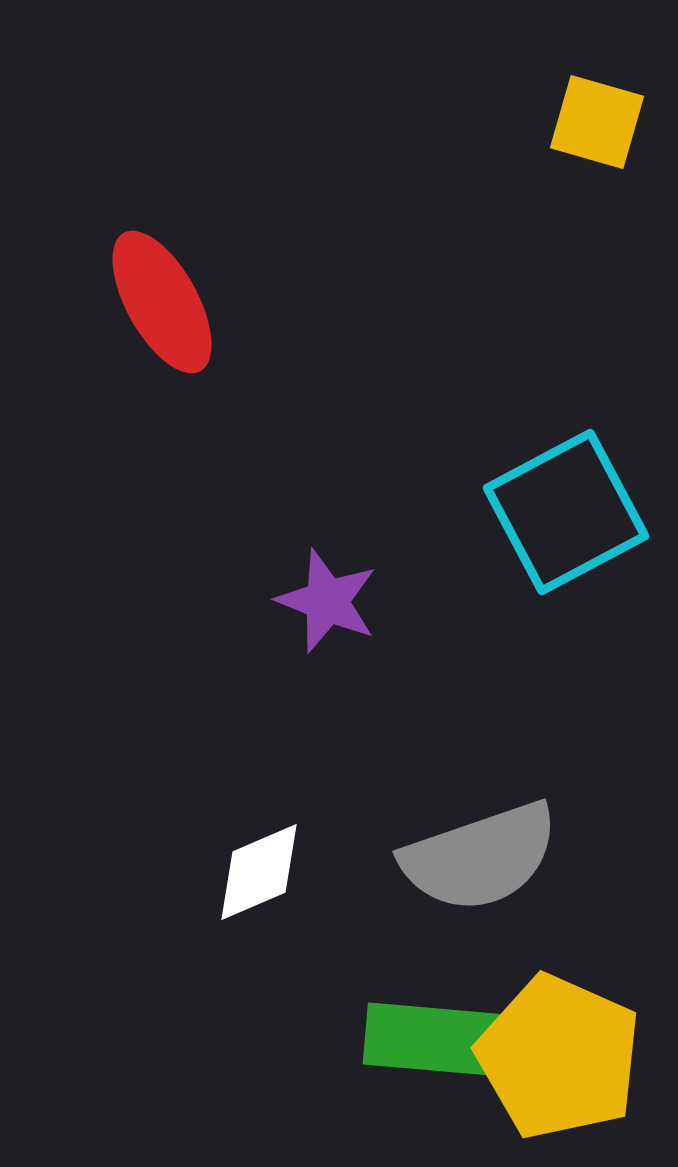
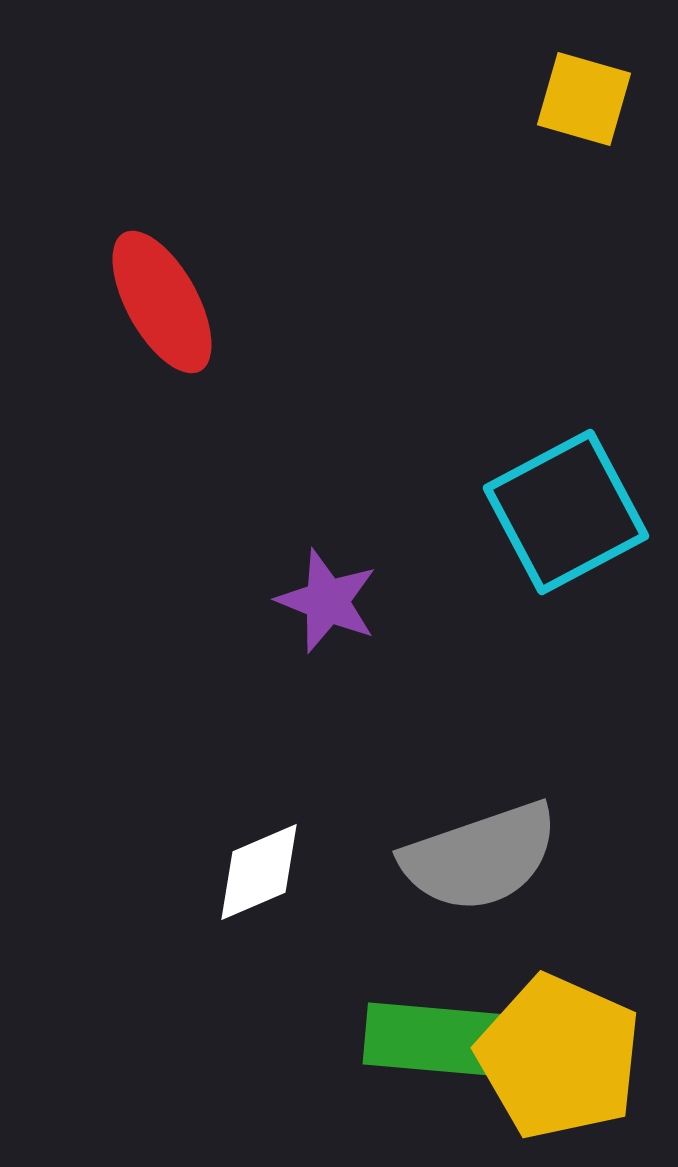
yellow square: moved 13 px left, 23 px up
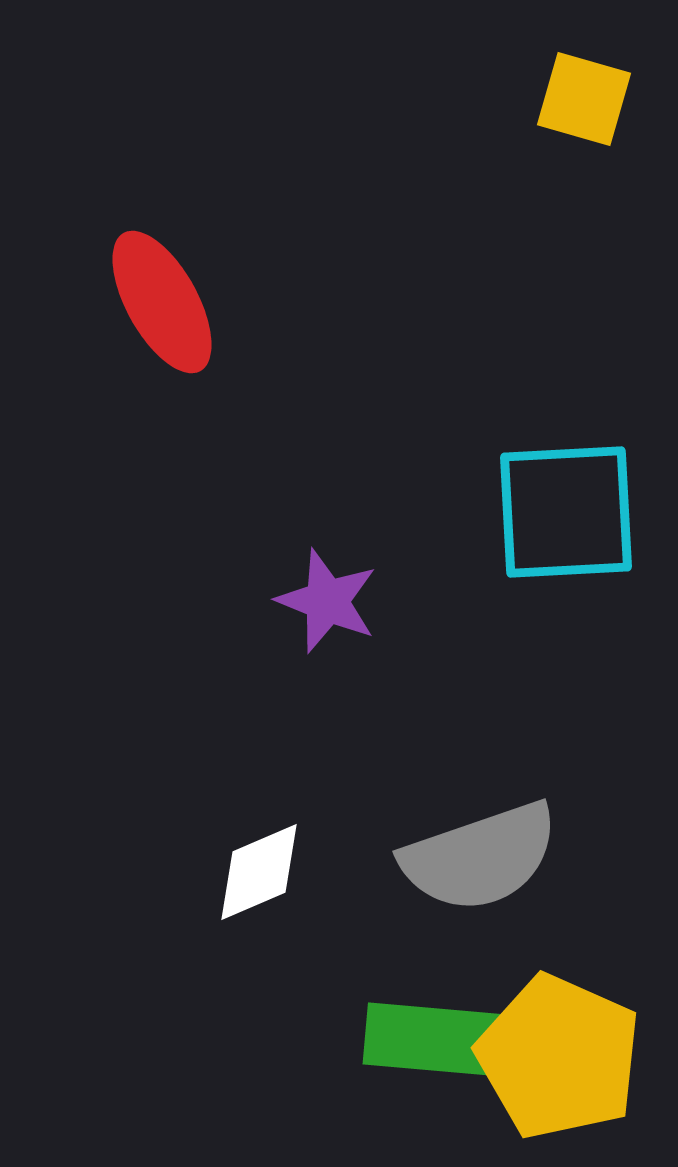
cyan square: rotated 25 degrees clockwise
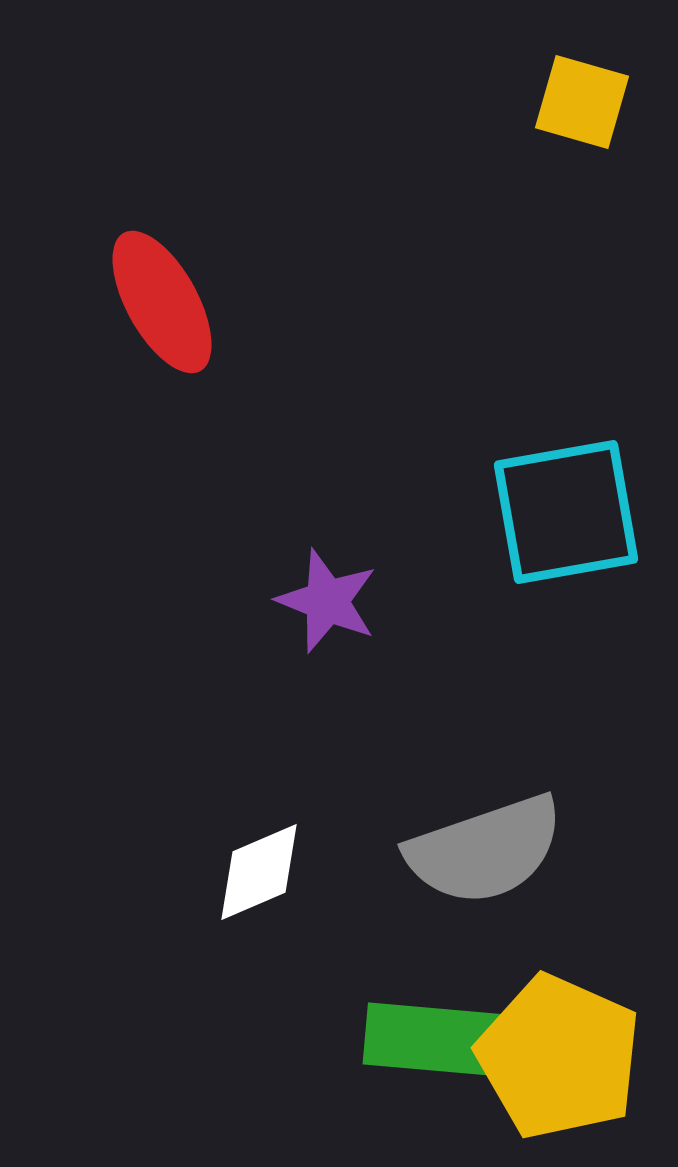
yellow square: moved 2 px left, 3 px down
cyan square: rotated 7 degrees counterclockwise
gray semicircle: moved 5 px right, 7 px up
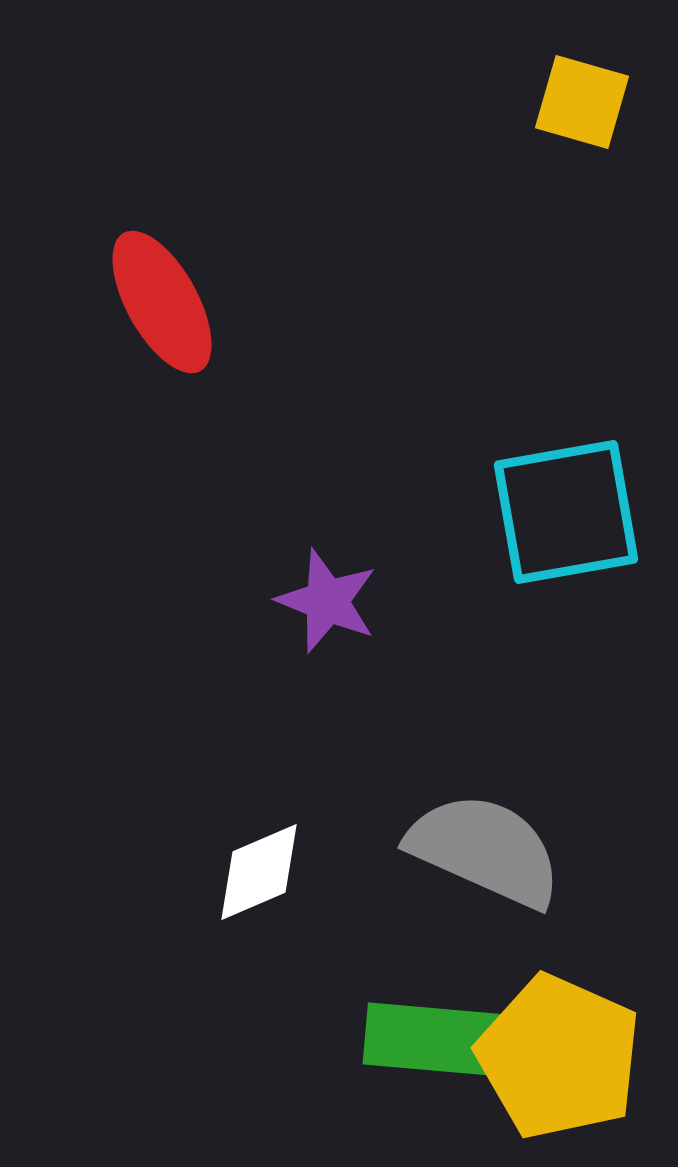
gray semicircle: rotated 137 degrees counterclockwise
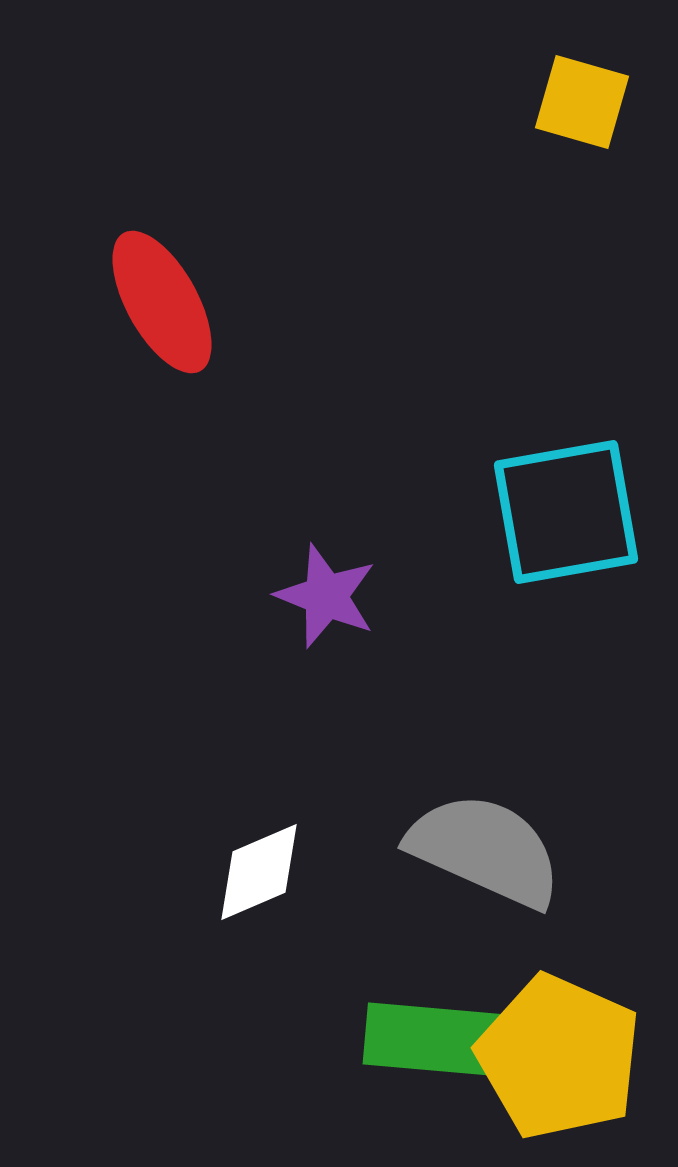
purple star: moved 1 px left, 5 px up
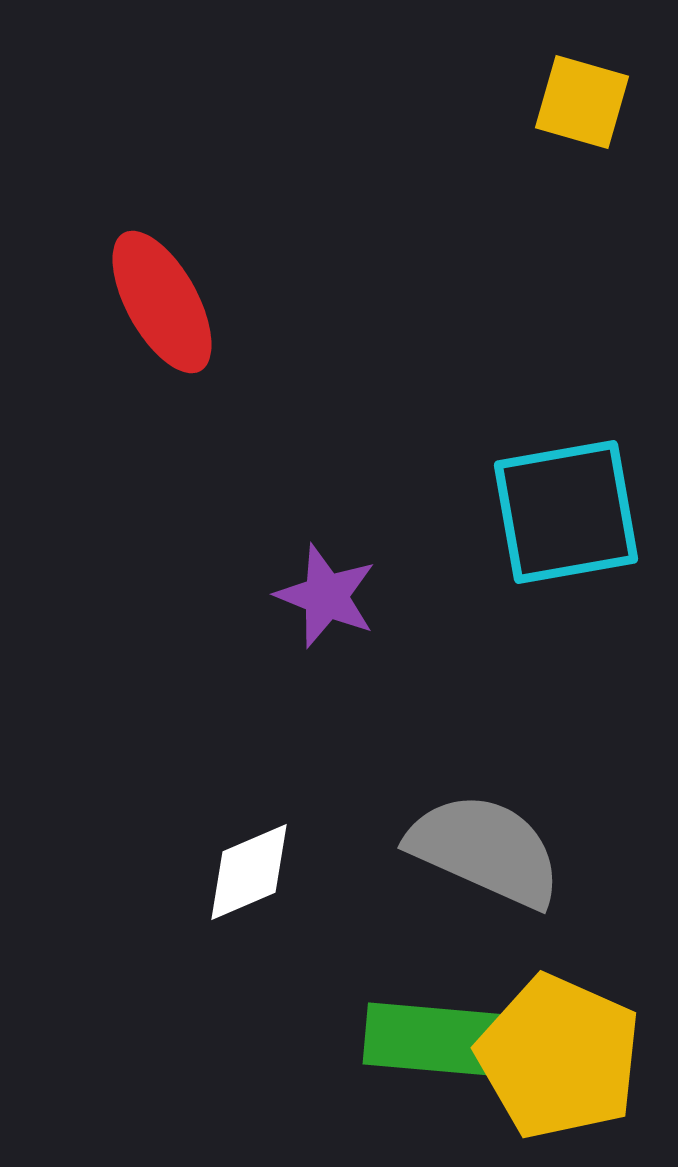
white diamond: moved 10 px left
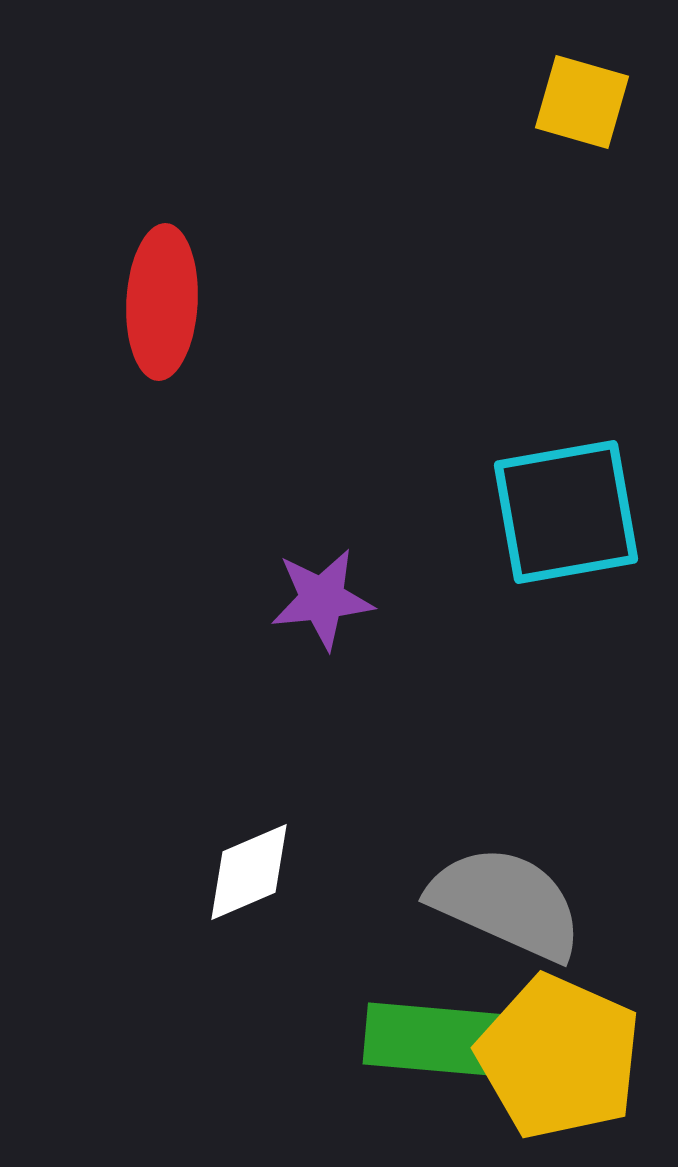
red ellipse: rotated 32 degrees clockwise
purple star: moved 4 px left, 3 px down; rotated 28 degrees counterclockwise
gray semicircle: moved 21 px right, 53 px down
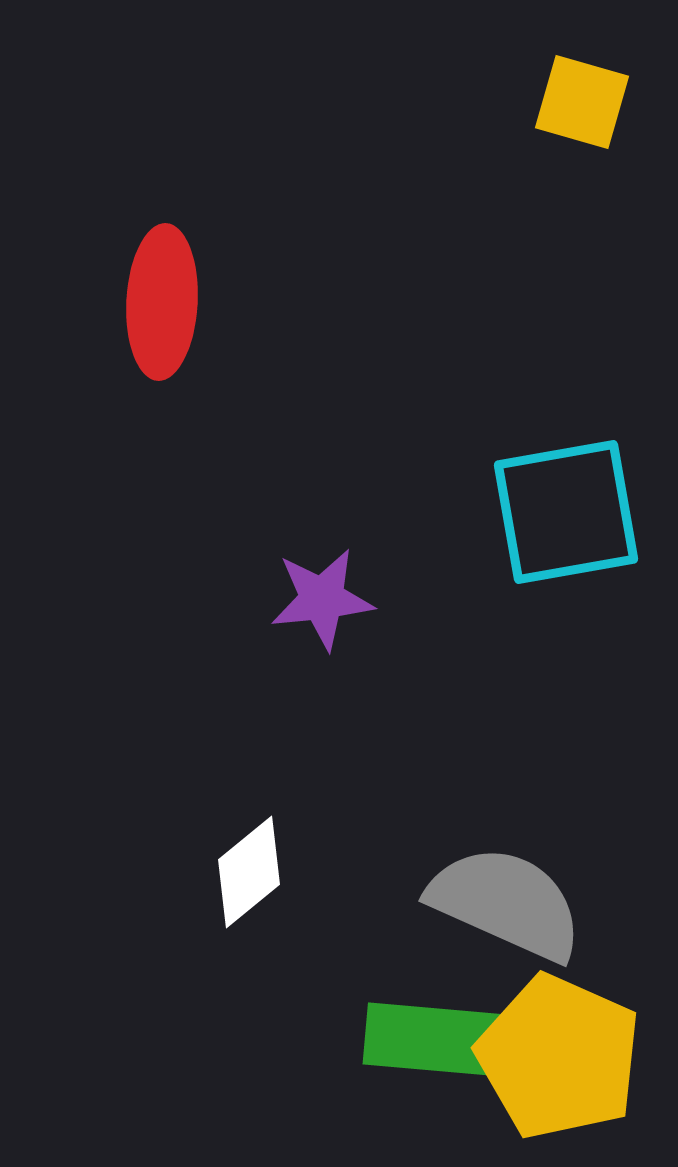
white diamond: rotated 16 degrees counterclockwise
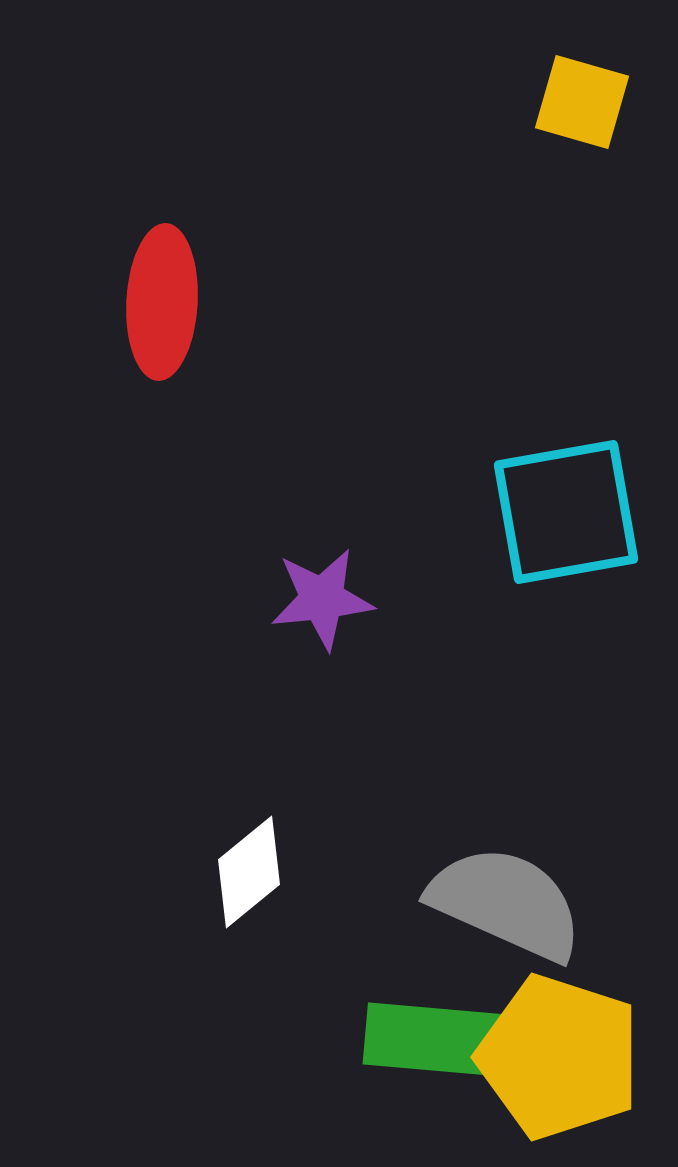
yellow pentagon: rotated 6 degrees counterclockwise
